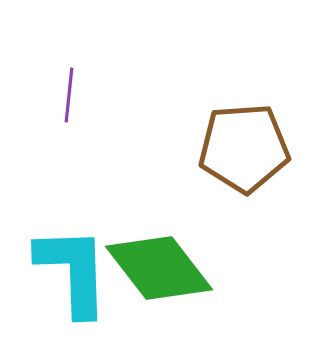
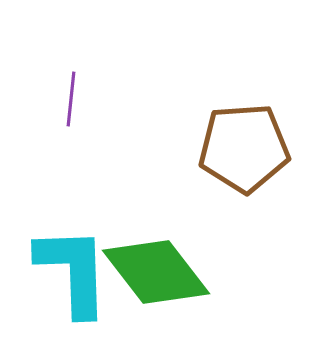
purple line: moved 2 px right, 4 px down
green diamond: moved 3 px left, 4 px down
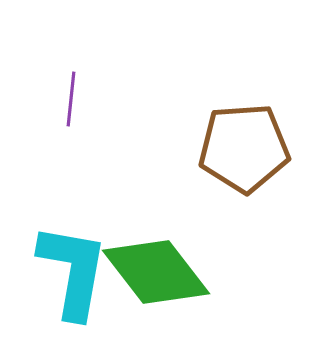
cyan L-shape: rotated 12 degrees clockwise
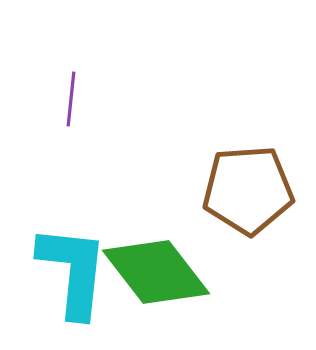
brown pentagon: moved 4 px right, 42 px down
cyan L-shape: rotated 4 degrees counterclockwise
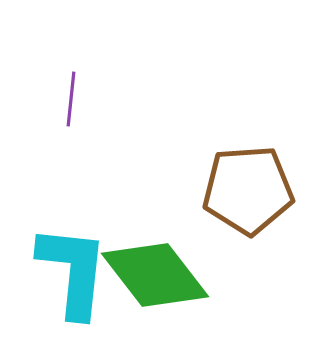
green diamond: moved 1 px left, 3 px down
